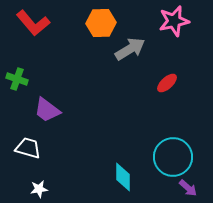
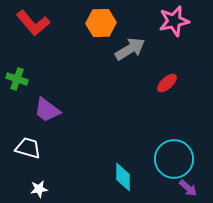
cyan circle: moved 1 px right, 2 px down
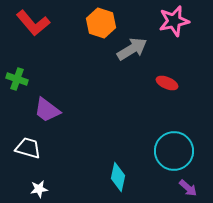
orange hexagon: rotated 20 degrees clockwise
gray arrow: moved 2 px right
red ellipse: rotated 65 degrees clockwise
cyan circle: moved 8 px up
cyan diamond: moved 5 px left; rotated 12 degrees clockwise
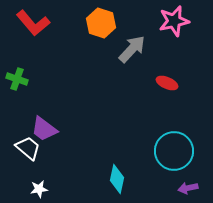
gray arrow: rotated 16 degrees counterclockwise
purple trapezoid: moved 3 px left, 19 px down
white trapezoid: rotated 24 degrees clockwise
cyan diamond: moved 1 px left, 2 px down
purple arrow: rotated 126 degrees clockwise
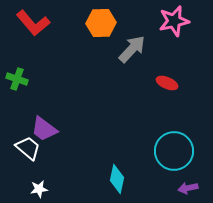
orange hexagon: rotated 20 degrees counterclockwise
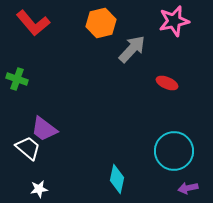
orange hexagon: rotated 12 degrees counterclockwise
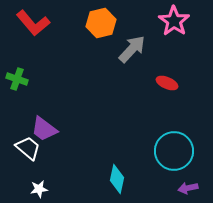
pink star: rotated 24 degrees counterclockwise
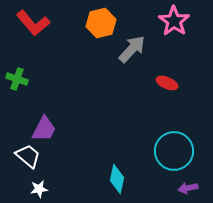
purple trapezoid: rotated 100 degrees counterclockwise
white trapezoid: moved 8 px down
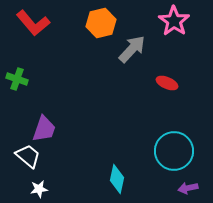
purple trapezoid: rotated 8 degrees counterclockwise
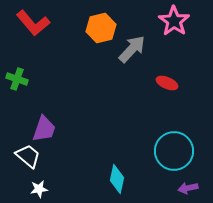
orange hexagon: moved 5 px down
